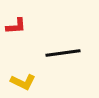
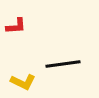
black line: moved 11 px down
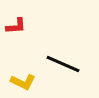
black line: rotated 32 degrees clockwise
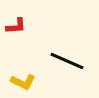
black line: moved 4 px right, 3 px up
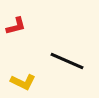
red L-shape: rotated 10 degrees counterclockwise
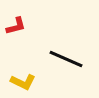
black line: moved 1 px left, 2 px up
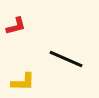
yellow L-shape: rotated 25 degrees counterclockwise
